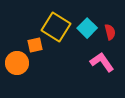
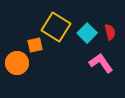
cyan square: moved 5 px down
pink L-shape: moved 1 px left, 1 px down
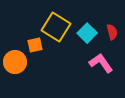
red semicircle: moved 2 px right
orange circle: moved 2 px left, 1 px up
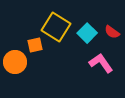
red semicircle: rotated 140 degrees clockwise
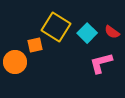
pink L-shape: rotated 70 degrees counterclockwise
